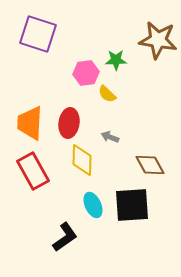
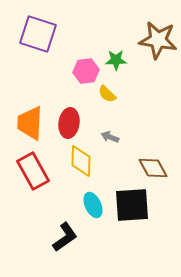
pink hexagon: moved 2 px up
yellow diamond: moved 1 px left, 1 px down
brown diamond: moved 3 px right, 3 px down
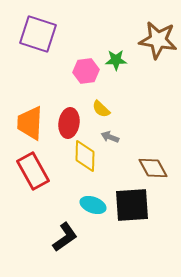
yellow semicircle: moved 6 px left, 15 px down
yellow diamond: moved 4 px right, 5 px up
cyan ellipse: rotated 45 degrees counterclockwise
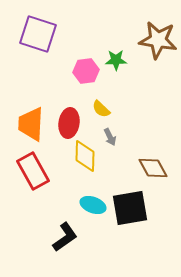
orange trapezoid: moved 1 px right, 1 px down
gray arrow: rotated 138 degrees counterclockwise
black square: moved 2 px left, 3 px down; rotated 6 degrees counterclockwise
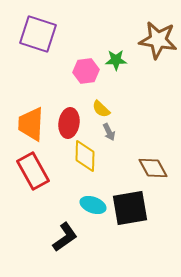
gray arrow: moved 1 px left, 5 px up
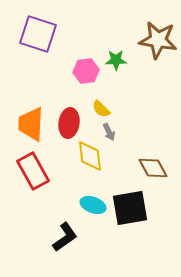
yellow diamond: moved 5 px right; rotated 8 degrees counterclockwise
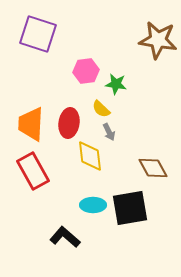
green star: moved 24 px down; rotated 10 degrees clockwise
cyan ellipse: rotated 20 degrees counterclockwise
black L-shape: rotated 104 degrees counterclockwise
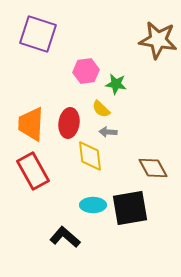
gray arrow: moved 1 px left; rotated 120 degrees clockwise
